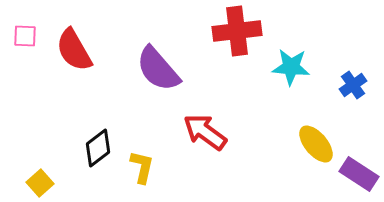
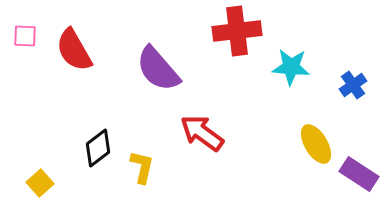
red arrow: moved 3 px left, 1 px down
yellow ellipse: rotated 9 degrees clockwise
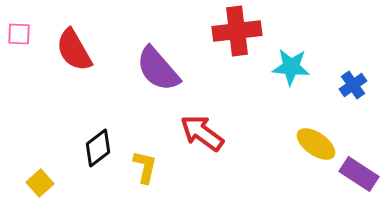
pink square: moved 6 px left, 2 px up
yellow ellipse: rotated 24 degrees counterclockwise
yellow L-shape: moved 3 px right
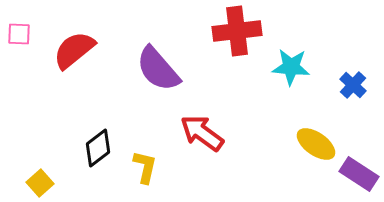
red semicircle: rotated 81 degrees clockwise
blue cross: rotated 12 degrees counterclockwise
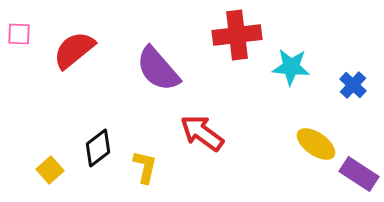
red cross: moved 4 px down
yellow square: moved 10 px right, 13 px up
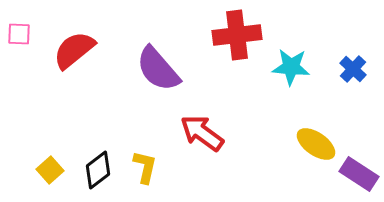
blue cross: moved 16 px up
black diamond: moved 22 px down
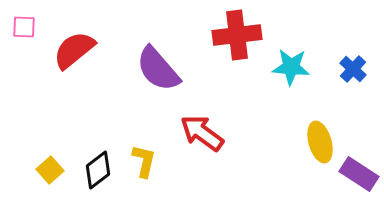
pink square: moved 5 px right, 7 px up
yellow ellipse: moved 4 px right, 2 px up; rotated 39 degrees clockwise
yellow L-shape: moved 1 px left, 6 px up
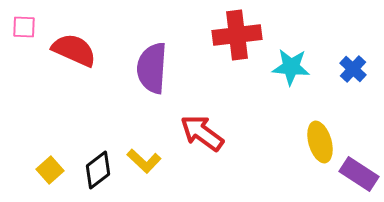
red semicircle: rotated 63 degrees clockwise
purple semicircle: moved 6 px left, 1 px up; rotated 45 degrees clockwise
yellow L-shape: rotated 120 degrees clockwise
